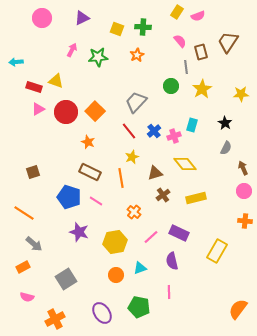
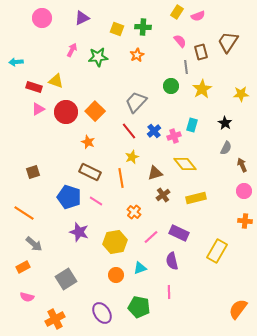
brown arrow at (243, 168): moved 1 px left, 3 px up
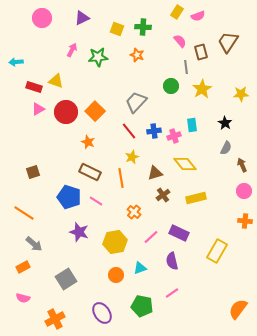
orange star at (137, 55): rotated 24 degrees counterclockwise
cyan rectangle at (192, 125): rotated 24 degrees counterclockwise
blue cross at (154, 131): rotated 32 degrees clockwise
pink line at (169, 292): moved 3 px right, 1 px down; rotated 56 degrees clockwise
pink semicircle at (27, 297): moved 4 px left, 1 px down
green pentagon at (139, 307): moved 3 px right, 1 px up
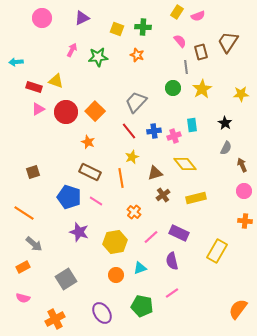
green circle at (171, 86): moved 2 px right, 2 px down
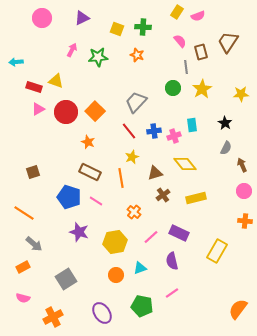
orange cross at (55, 319): moved 2 px left, 2 px up
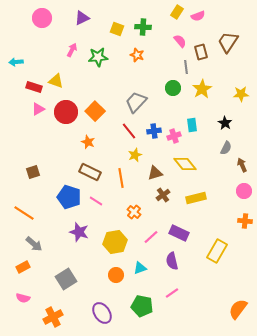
yellow star at (132, 157): moved 3 px right, 2 px up
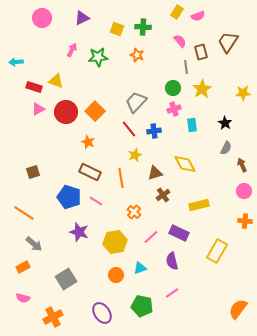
yellow star at (241, 94): moved 2 px right, 1 px up
red line at (129, 131): moved 2 px up
pink cross at (174, 136): moved 27 px up
yellow diamond at (185, 164): rotated 10 degrees clockwise
yellow rectangle at (196, 198): moved 3 px right, 7 px down
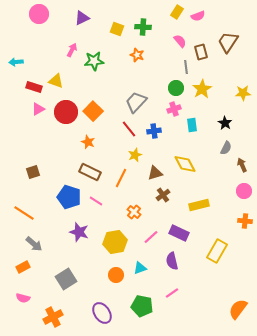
pink circle at (42, 18): moved 3 px left, 4 px up
green star at (98, 57): moved 4 px left, 4 px down
green circle at (173, 88): moved 3 px right
orange square at (95, 111): moved 2 px left
orange line at (121, 178): rotated 36 degrees clockwise
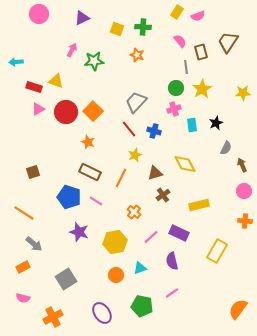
black star at (225, 123): moved 9 px left; rotated 16 degrees clockwise
blue cross at (154, 131): rotated 24 degrees clockwise
